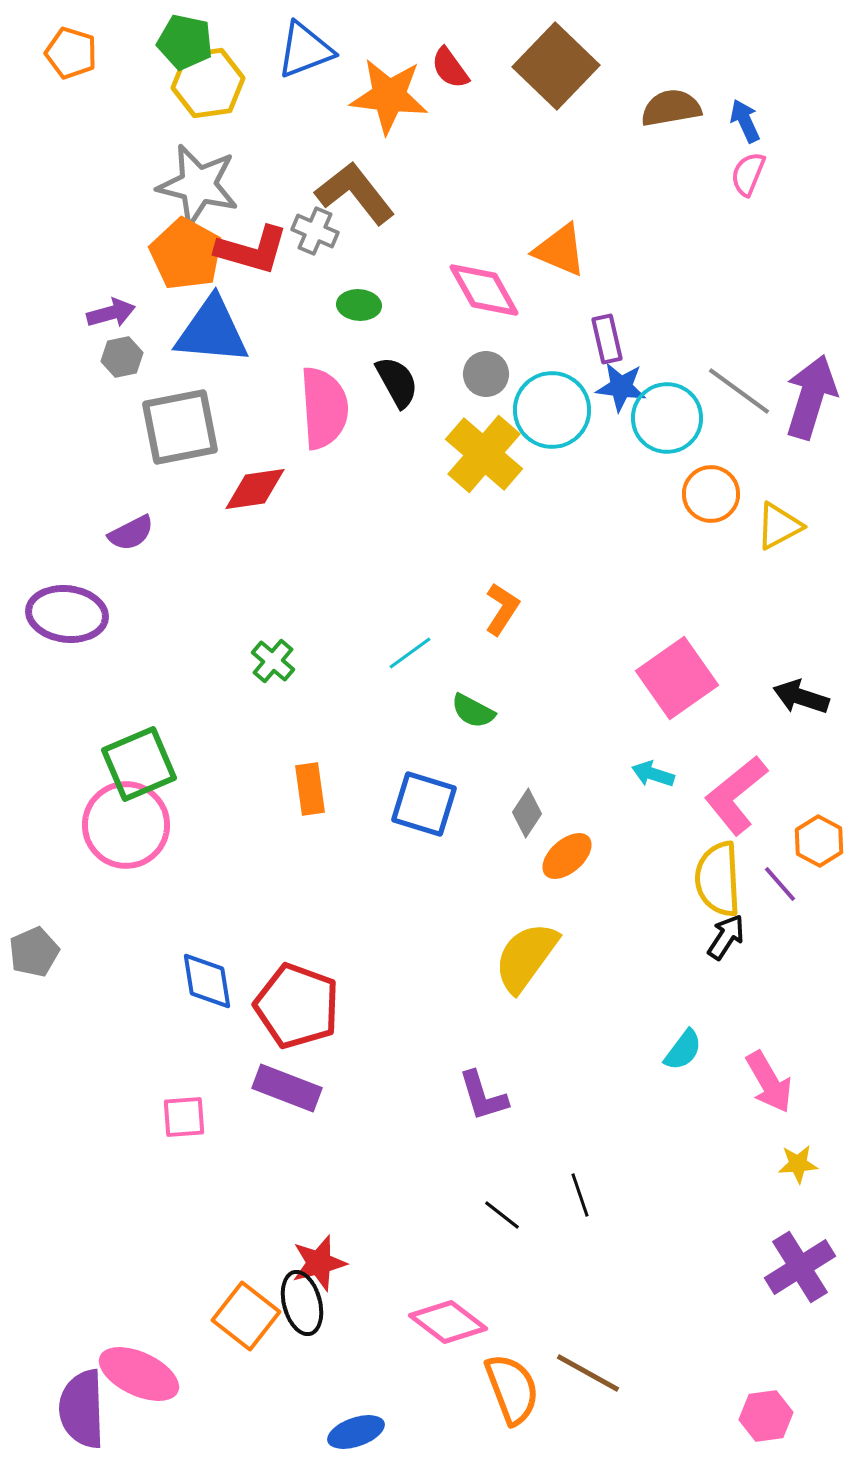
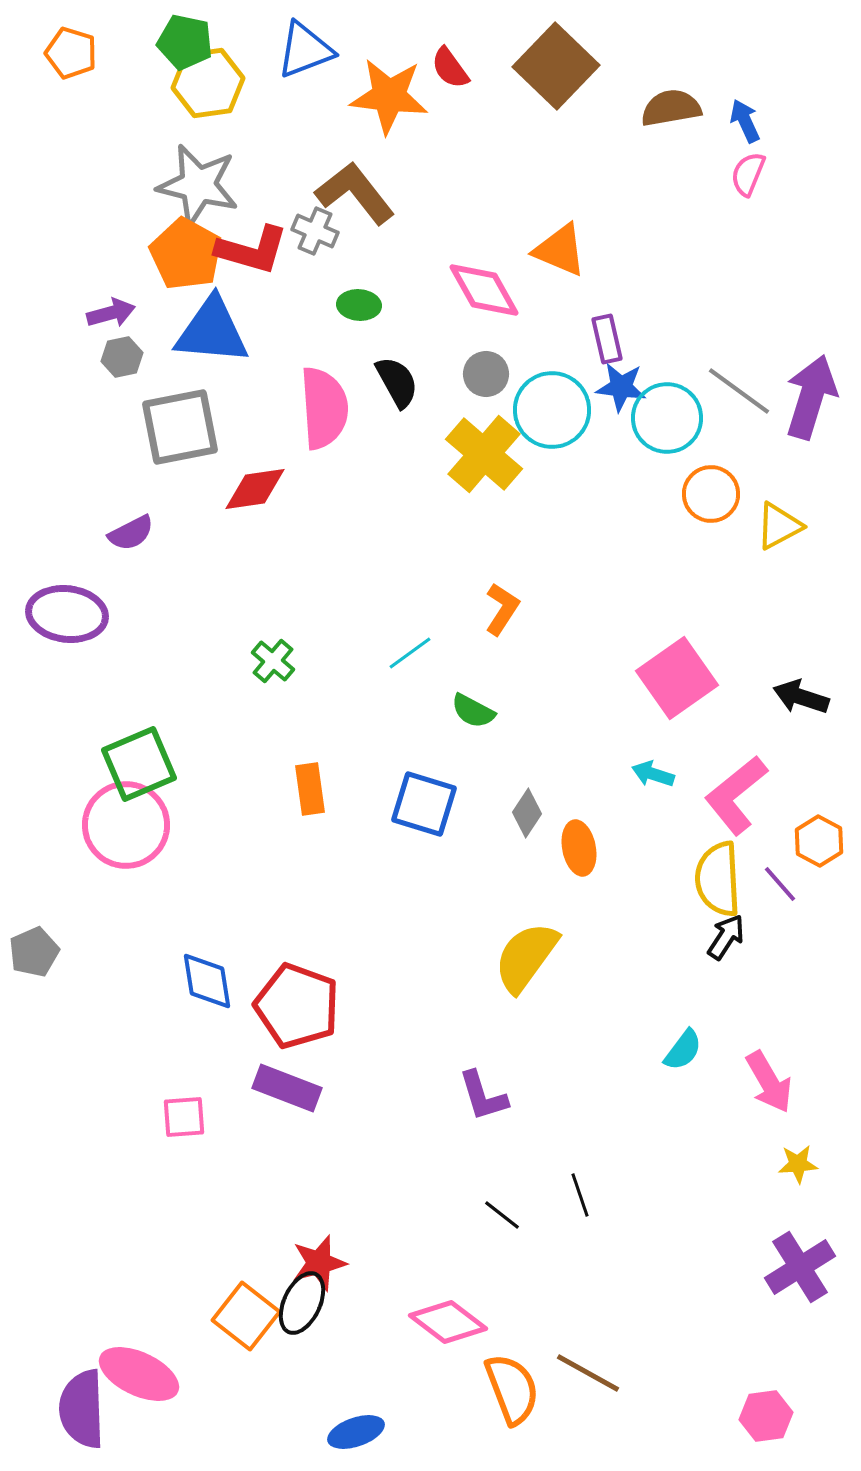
orange ellipse at (567, 856): moved 12 px right, 8 px up; rotated 60 degrees counterclockwise
black ellipse at (302, 1303): rotated 40 degrees clockwise
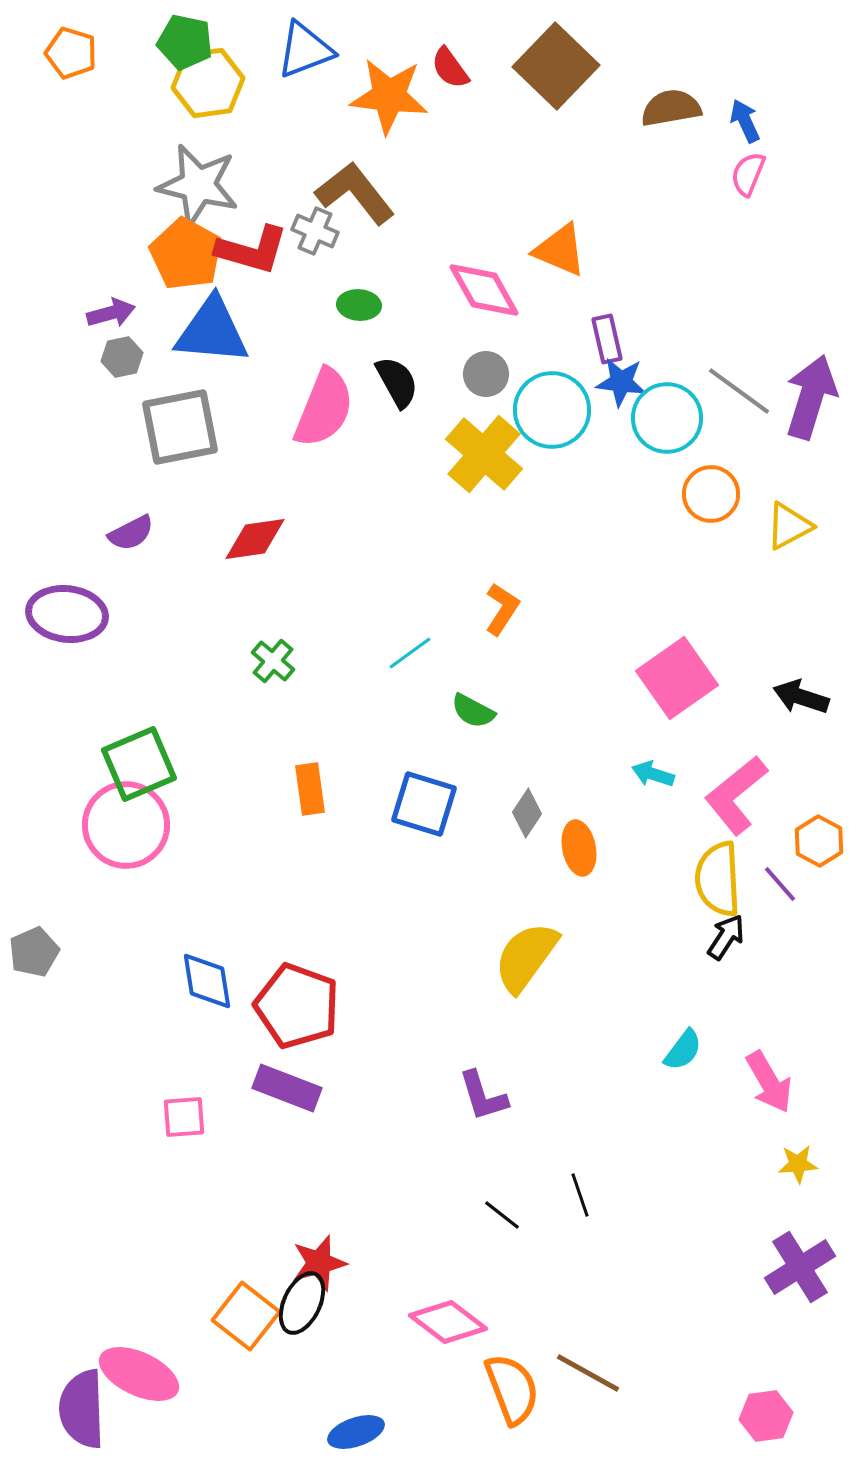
blue star at (621, 387): moved 5 px up
pink semicircle at (324, 408): rotated 26 degrees clockwise
red diamond at (255, 489): moved 50 px down
yellow triangle at (779, 526): moved 10 px right
